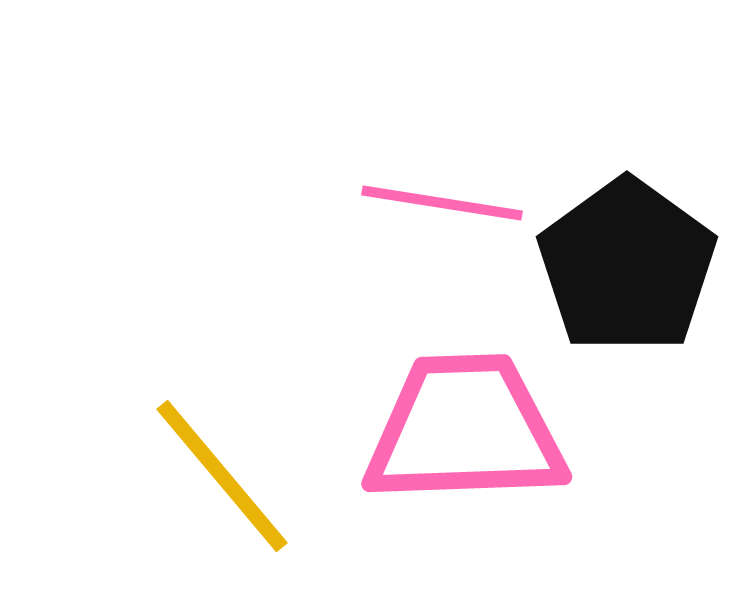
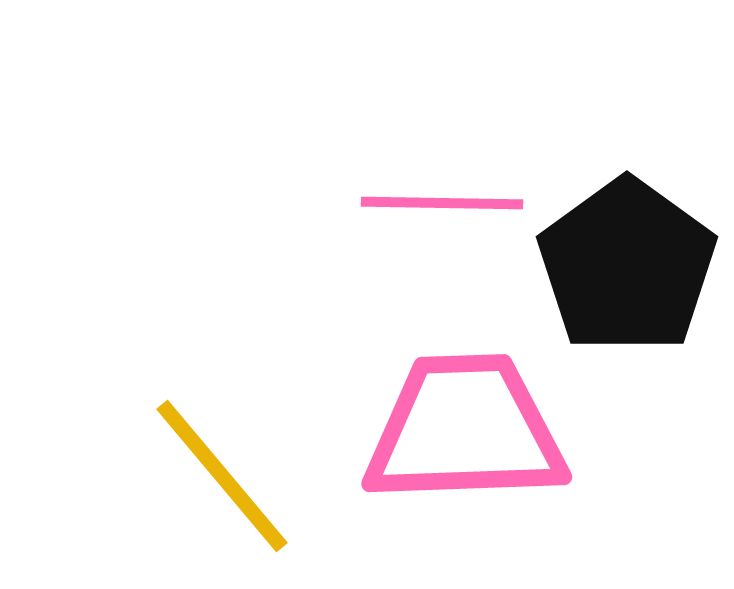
pink line: rotated 8 degrees counterclockwise
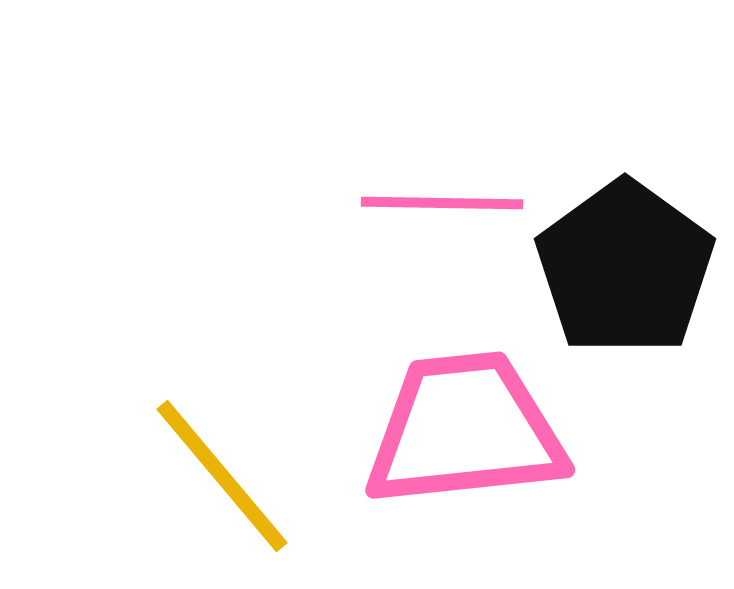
black pentagon: moved 2 px left, 2 px down
pink trapezoid: rotated 4 degrees counterclockwise
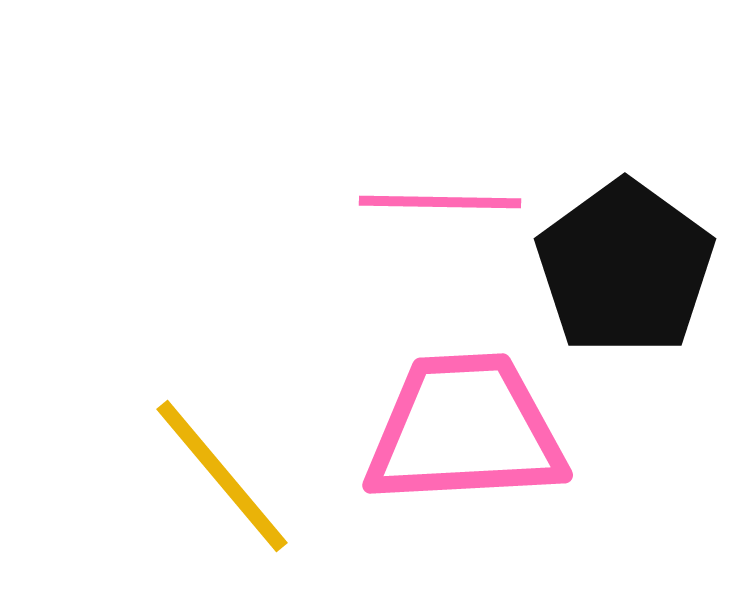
pink line: moved 2 px left, 1 px up
pink trapezoid: rotated 3 degrees clockwise
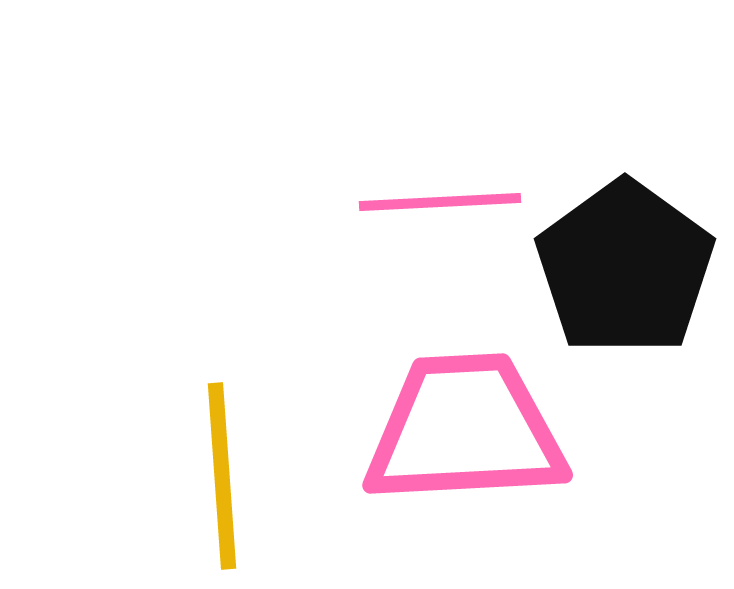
pink line: rotated 4 degrees counterclockwise
yellow line: rotated 36 degrees clockwise
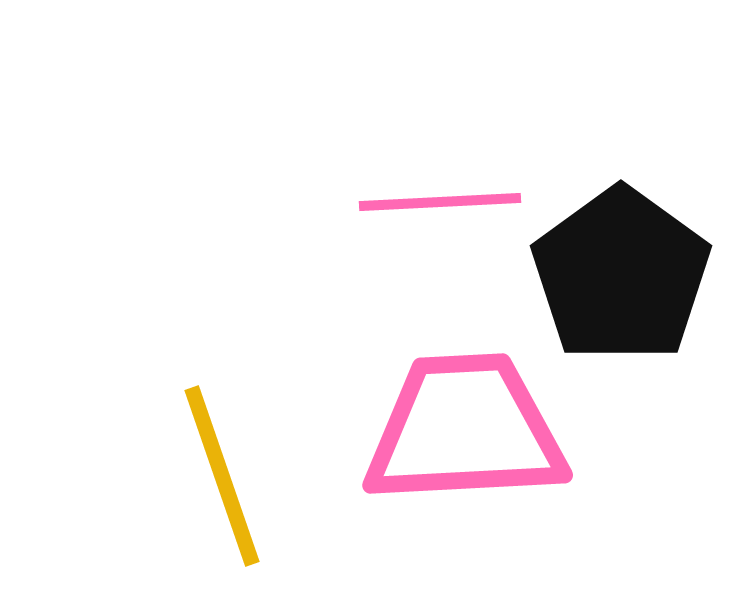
black pentagon: moved 4 px left, 7 px down
yellow line: rotated 15 degrees counterclockwise
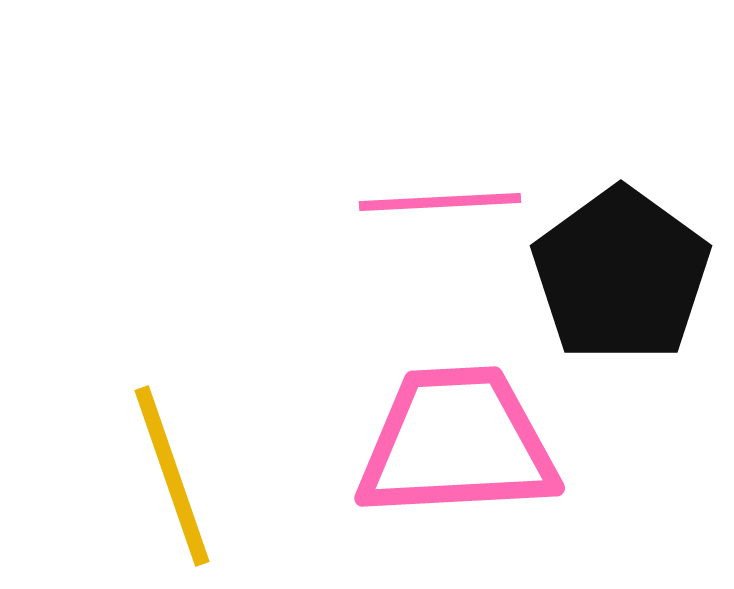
pink trapezoid: moved 8 px left, 13 px down
yellow line: moved 50 px left
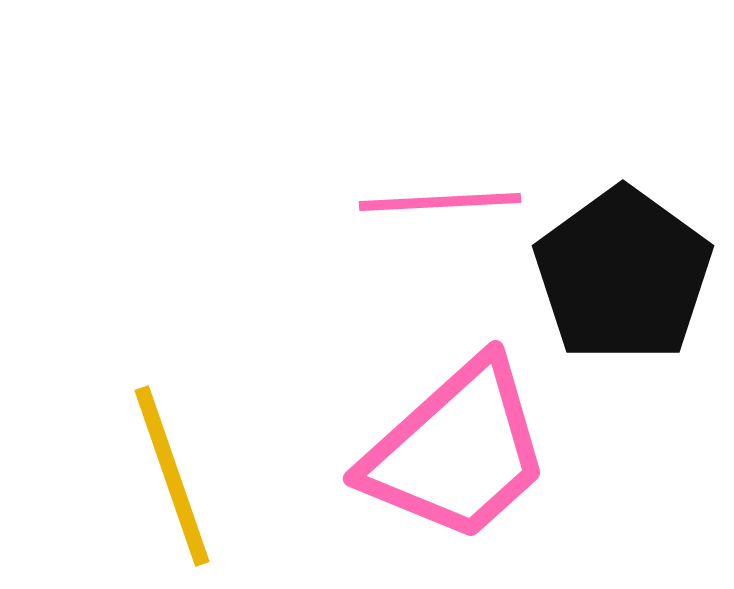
black pentagon: moved 2 px right
pink trapezoid: moved 8 px down; rotated 141 degrees clockwise
